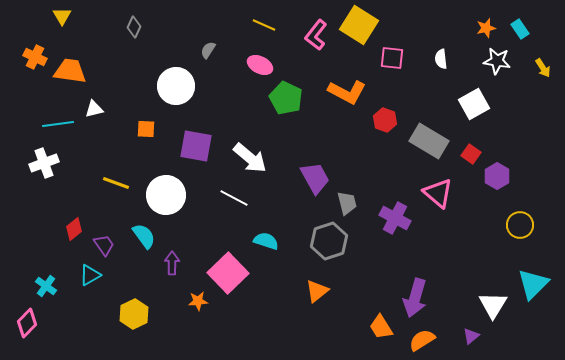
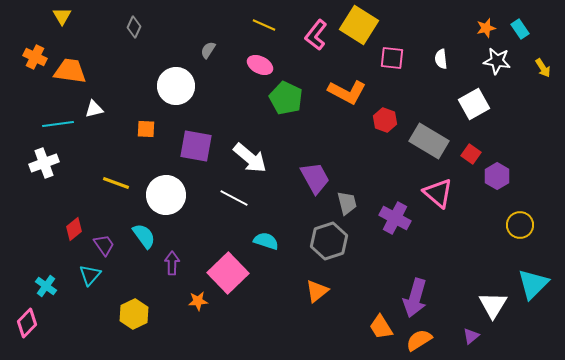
cyan triangle at (90, 275): rotated 20 degrees counterclockwise
orange semicircle at (422, 340): moved 3 px left
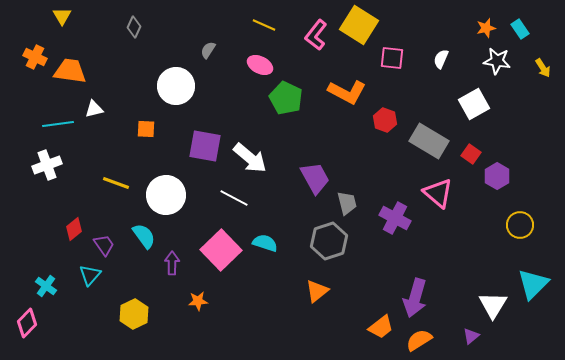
white semicircle at (441, 59): rotated 30 degrees clockwise
purple square at (196, 146): moved 9 px right
white cross at (44, 163): moved 3 px right, 2 px down
cyan semicircle at (266, 241): moved 1 px left, 2 px down
pink square at (228, 273): moved 7 px left, 23 px up
orange trapezoid at (381, 327): rotated 96 degrees counterclockwise
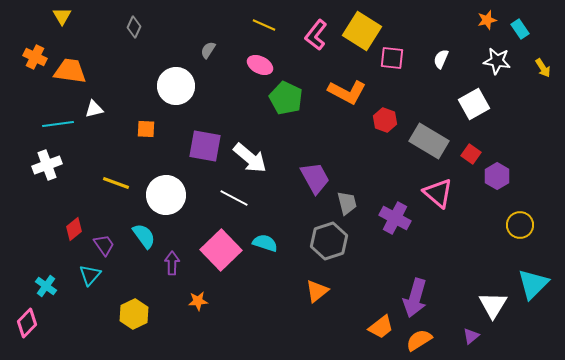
yellow square at (359, 25): moved 3 px right, 6 px down
orange star at (486, 28): moved 1 px right, 8 px up
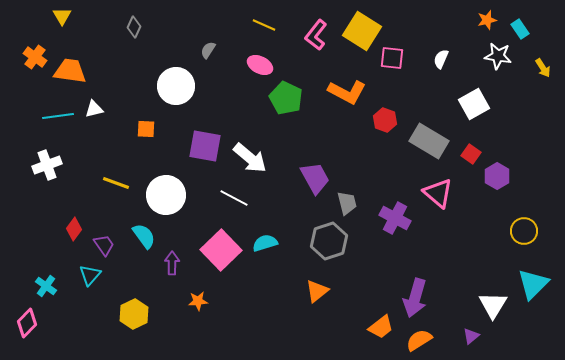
orange cross at (35, 57): rotated 10 degrees clockwise
white star at (497, 61): moved 1 px right, 5 px up
cyan line at (58, 124): moved 8 px up
yellow circle at (520, 225): moved 4 px right, 6 px down
red diamond at (74, 229): rotated 15 degrees counterclockwise
cyan semicircle at (265, 243): rotated 35 degrees counterclockwise
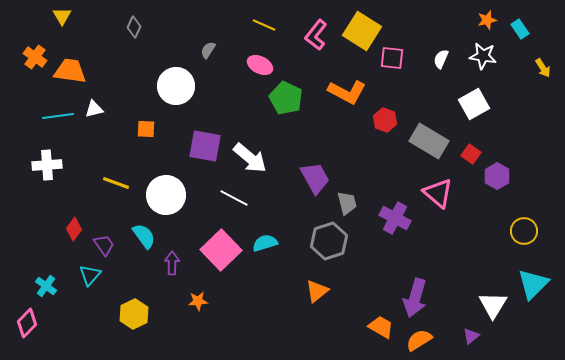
white star at (498, 56): moved 15 px left
white cross at (47, 165): rotated 16 degrees clockwise
orange trapezoid at (381, 327): rotated 112 degrees counterclockwise
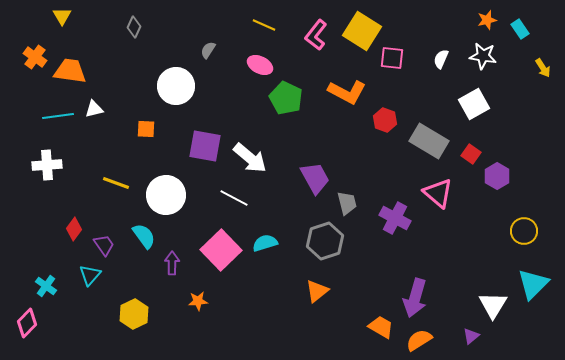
gray hexagon at (329, 241): moved 4 px left
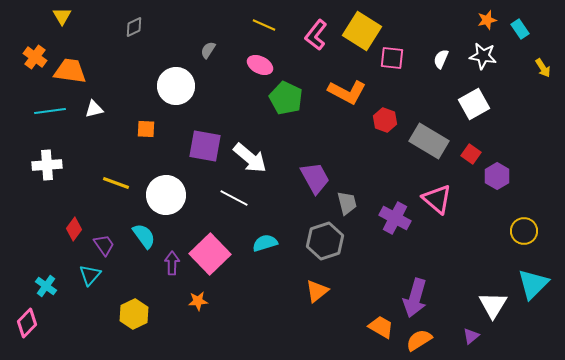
gray diamond at (134, 27): rotated 40 degrees clockwise
cyan line at (58, 116): moved 8 px left, 5 px up
pink triangle at (438, 193): moved 1 px left, 6 px down
pink square at (221, 250): moved 11 px left, 4 px down
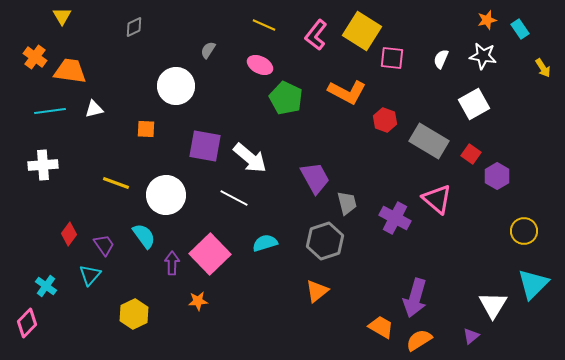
white cross at (47, 165): moved 4 px left
red diamond at (74, 229): moved 5 px left, 5 px down
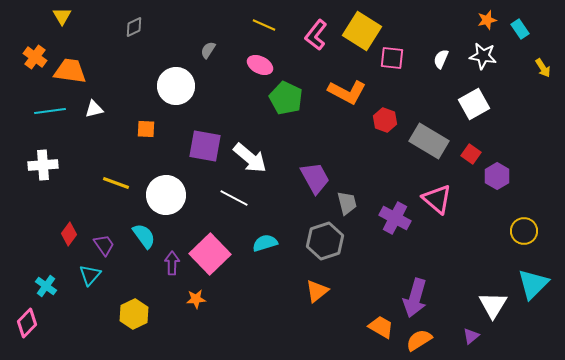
orange star at (198, 301): moved 2 px left, 2 px up
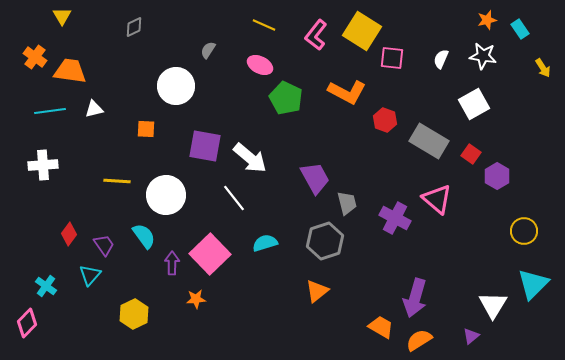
yellow line at (116, 183): moved 1 px right, 2 px up; rotated 16 degrees counterclockwise
white line at (234, 198): rotated 24 degrees clockwise
